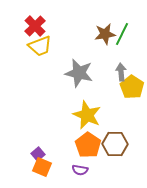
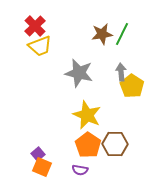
brown star: moved 3 px left
yellow pentagon: moved 1 px up
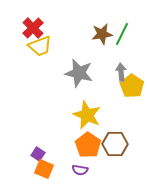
red cross: moved 2 px left, 2 px down
purple square: rotated 16 degrees counterclockwise
orange square: moved 2 px right, 2 px down
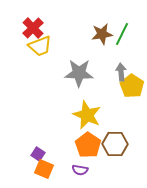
gray star: rotated 12 degrees counterclockwise
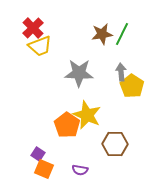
orange pentagon: moved 21 px left, 20 px up
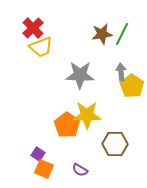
yellow trapezoid: moved 1 px right, 1 px down
gray star: moved 1 px right, 2 px down
yellow star: rotated 24 degrees counterclockwise
purple semicircle: rotated 21 degrees clockwise
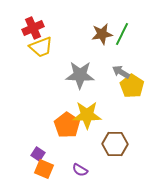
red cross: rotated 20 degrees clockwise
gray arrow: rotated 54 degrees counterclockwise
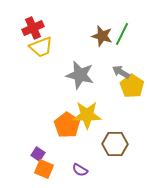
brown star: moved 2 px down; rotated 25 degrees clockwise
gray star: rotated 12 degrees clockwise
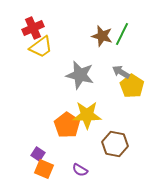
yellow trapezoid: rotated 15 degrees counterclockwise
brown hexagon: rotated 10 degrees clockwise
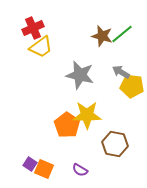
green line: rotated 25 degrees clockwise
yellow pentagon: rotated 25 degrees counterclockwise
purple square: moved 8 px left, 10 px down
